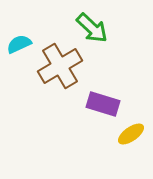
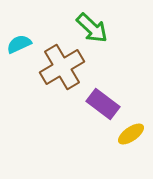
brown cross: moved 2 px right, 1 px down
purple rectangle: rotated 20 degrees clockwise
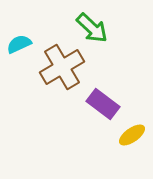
yellow ellipse: moved 1 px right, 1 px down
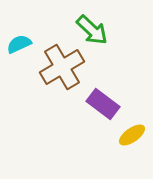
green arrow: moved 2 px down
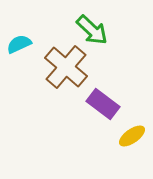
brown cross: moved 4 px right; rotated 18 degrees counterclockwise
yellow ellipse: moved 1 px down
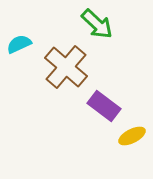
green arrow: moved 5 px right, 6 px up
purple rectangle: moved 1 px right, 2 px down
yellow ellipse: rotated 8 degrees clockwise
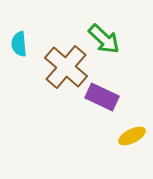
green arrow: moved 7 px right, 15 px down
cyan semicircle: rotated 70 degrees counterclockwise
purple rectangle: moved 2 px left, 9 px up; rotated 12 degrees counterclockwise
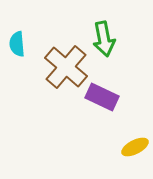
green arrow: rotated 36 degrees clockwise
cyan semicircle: moved 2 px left
yellow ellipse: moved 3 px right, 11 px down
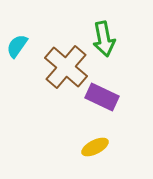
cyan semicircle: moved 2 px down; rotated 40 degrees clockwise
yellow ellipse: moved 40 px left
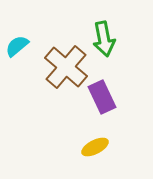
cyan semicircle: rotated 15 degrees clockwise
purple rectangle: rotated 40 degrees clockwise
